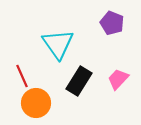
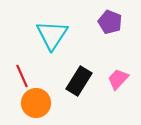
purple pentagon: moved 2 px left, 1 px up
cyan triangle: moved 6 px left, 9 px up; rotated 8 degrees clockwise
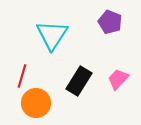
red line: rotated 40 degrees clockwise
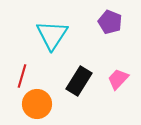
orange circle: moved 1 px right, 1 px down
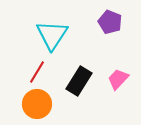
red line: moved 15 px right, 4 px up; rotated 15 degrees clockwise
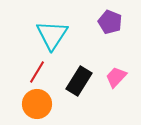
pink trapezoid: moved 2 px left, 2 px up
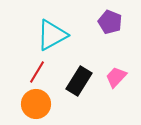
cyan triangle: rotated 28 degrees clockwise
orange circle: moved 1 px left
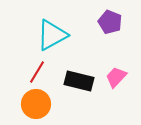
black rectangle: rotated 72 degrees clockwise
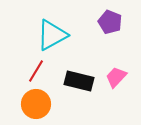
red line: moved 1 px left, 1 px up
